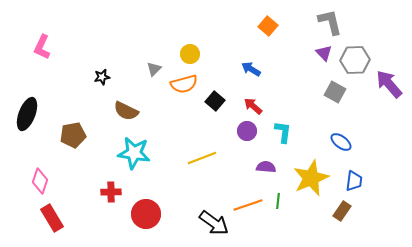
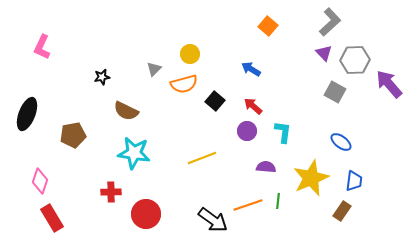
gray L-shape: rotated 60 degrees clockwise
black arrow: moved 1 px left, 3 px up
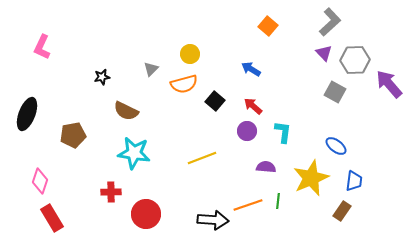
gray triangle: moved 3 px left
blue ellipse: moved 5 px left, 4 px down
black arrow: rotated 32 degrees counterclockwise
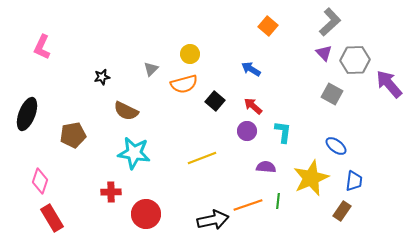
gray square: moved 3 px left, 2 px down
black arrow: rotated 16 degrees counterclockwise
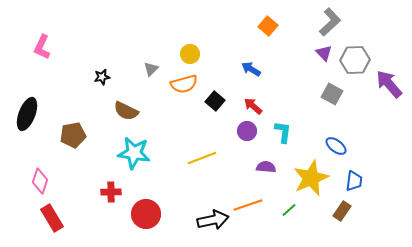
green line: moved 11 px right, 9 px down; rotated 42 degrees clockwise
